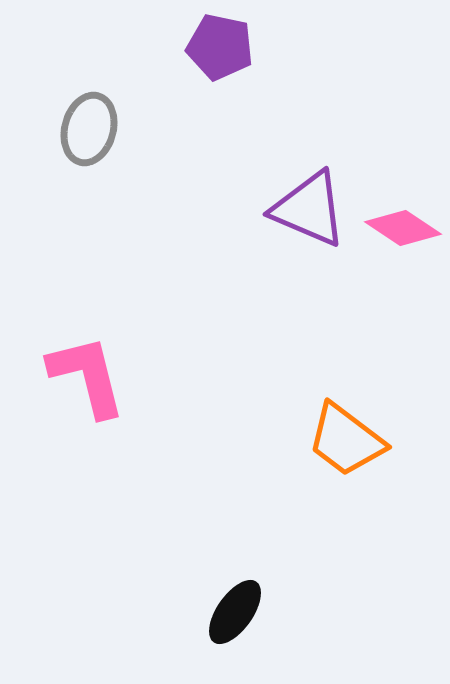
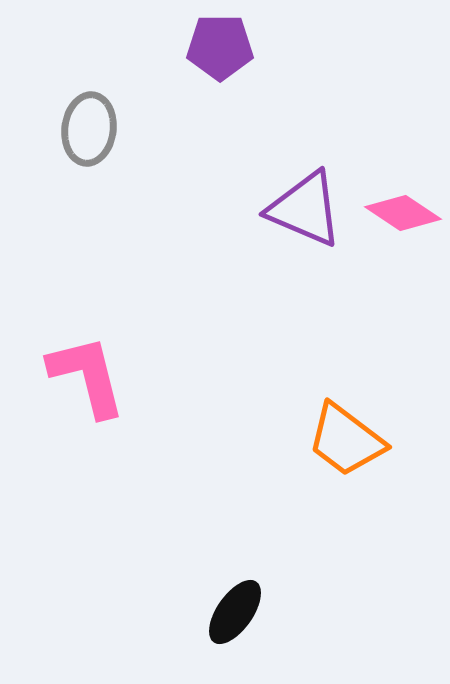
purple pentagon: rotated 12 degrees counterclockwise
gray ellipse: rotated 8 degrees counterclockwise
purple triangle: moved 4 px left
pink diamond: moved 15 px up
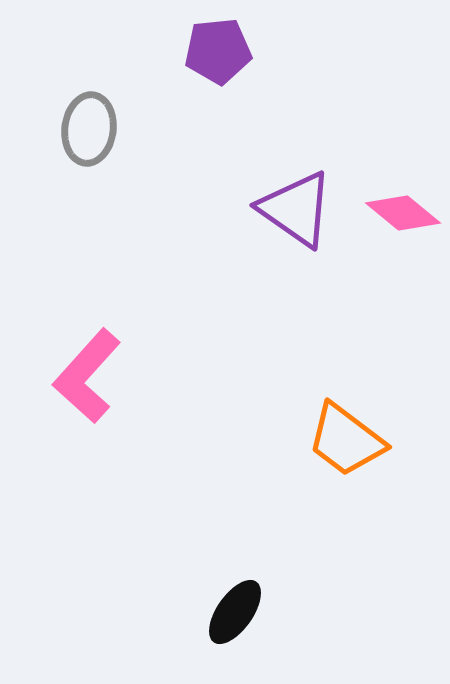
purple pentagon: moved 2 px left, 4 px down; rotated 6 degrees counterclockwise
purple triangle: moved 9 px left; rotated 12 degrees clockwise
pink diamond: rotated 6 degrees clockwise
pink L-shape: rotated 124 degrees counterclockwise
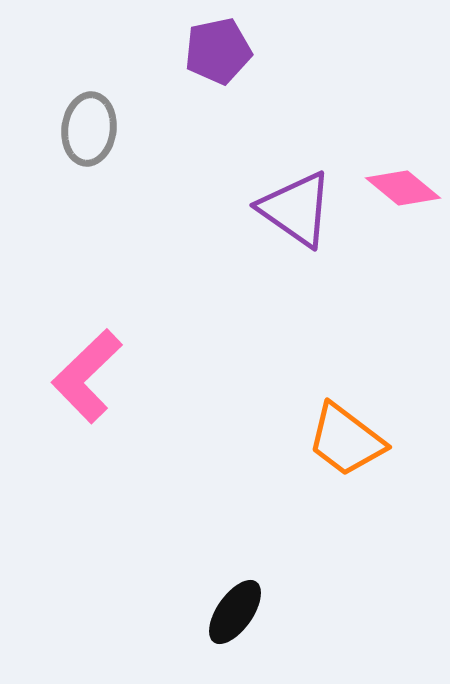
purple pentagon: rotated 6 degrees counterclockwise
pink diamond: moved 25 px up
pink L-shape: rotated 4 degrees clockwise
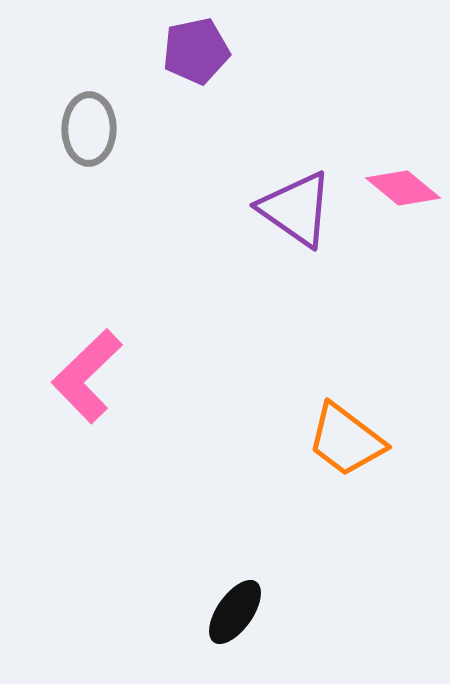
purple pentagon: moved 22 px left
gray ellipse: rotated 6 degrees counterclockwise
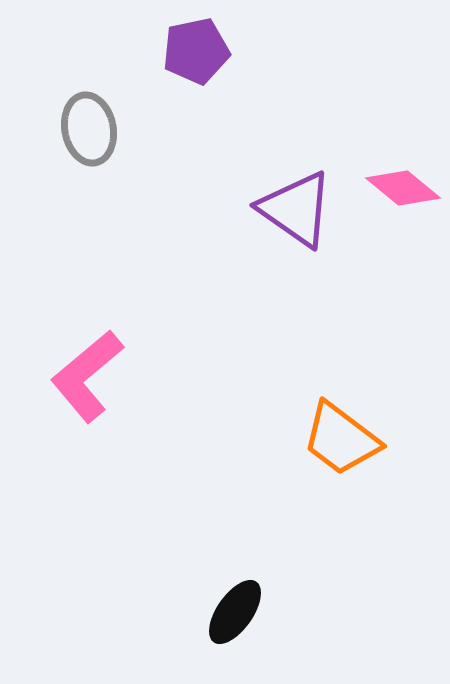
gray ellipse: rotated 12 degrees counterclockwise
pink L-shape: rotated 4 degrees clockwise
orange trapezoid: moved 5 px left, 1 px up
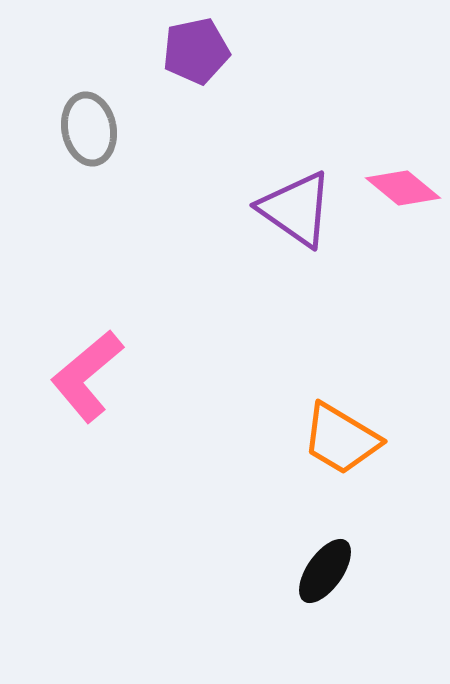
orange trapezoid: rotated 6 degrees counterclockwise
black ellipse: moved 90 px right, 41 px up
